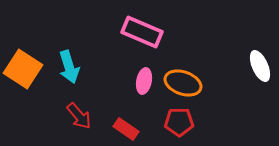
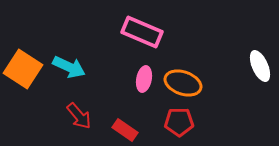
cyan arrow: rotated 48 degrees counterclockwise
pink ellipse: moved 2 px up
red rectangle: moved 1 px left, 1 px down
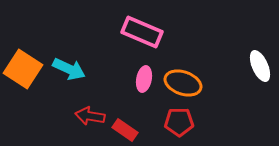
cyan arrow: moved 2 px down
red arrow: moved 11 px right; rotated 140 degrees clockwise
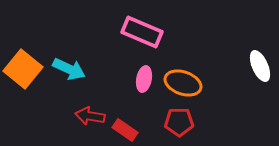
orange square: rotated 6 degrees clockwise
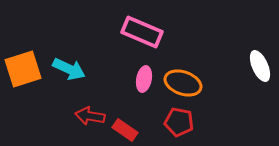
orange square: rotated 33 degrees clockwise
red pentagon: rotated 12 degrees clockwise
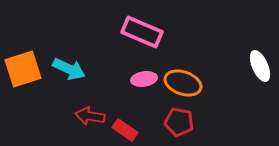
pink ellipse: rotated 70 degrees clockwise
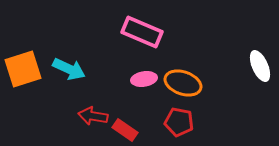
red arrow: moved 3 px right
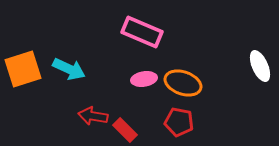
red rectangle: rotated 10 degrees clockwise
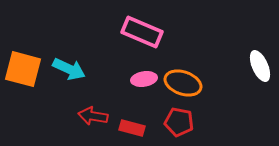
orange square: rotated 33 degrees clockwise
red rectangle: moved 7 px right, 2 px up; rotated 30 degrees counterclockwise
